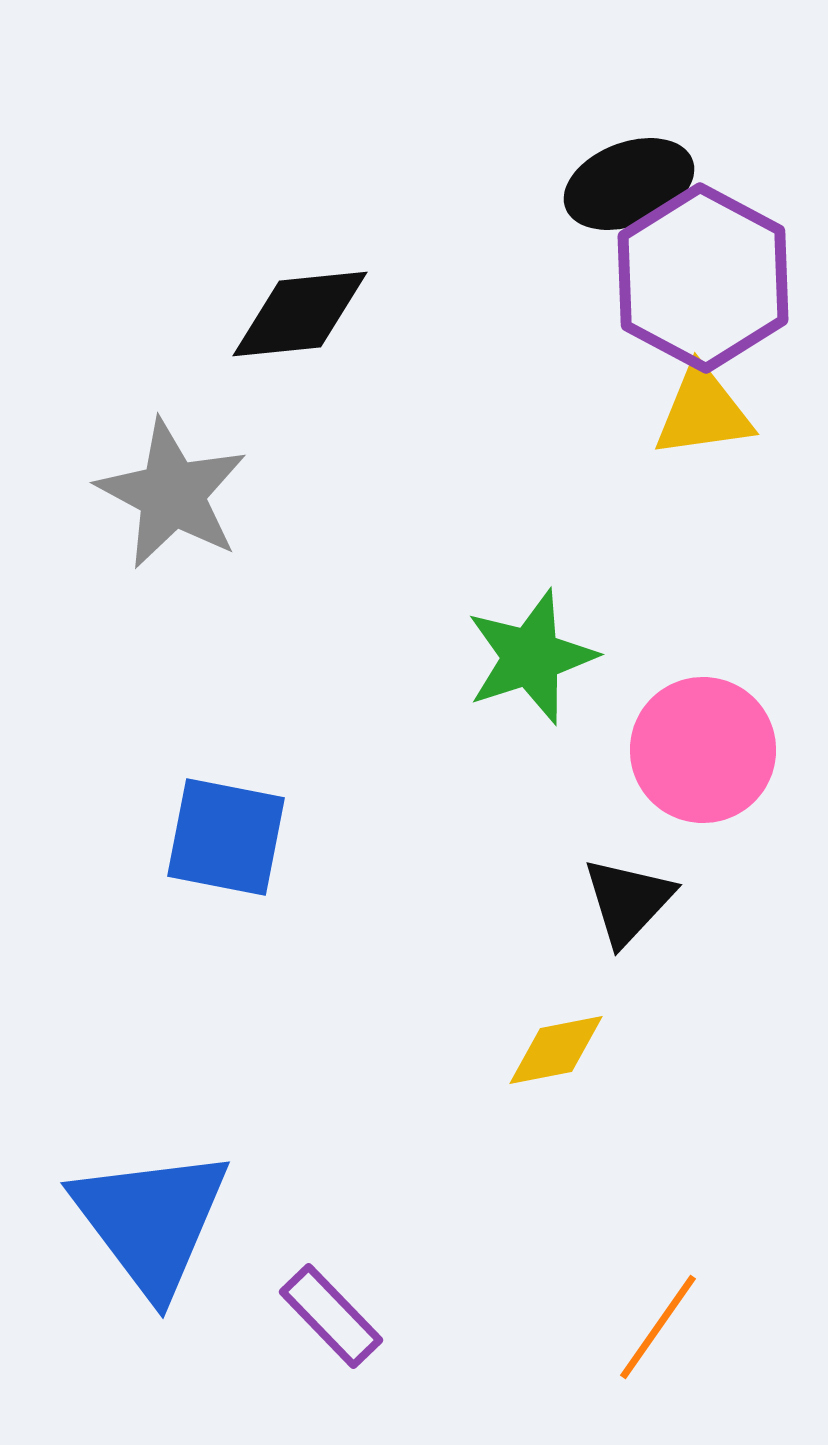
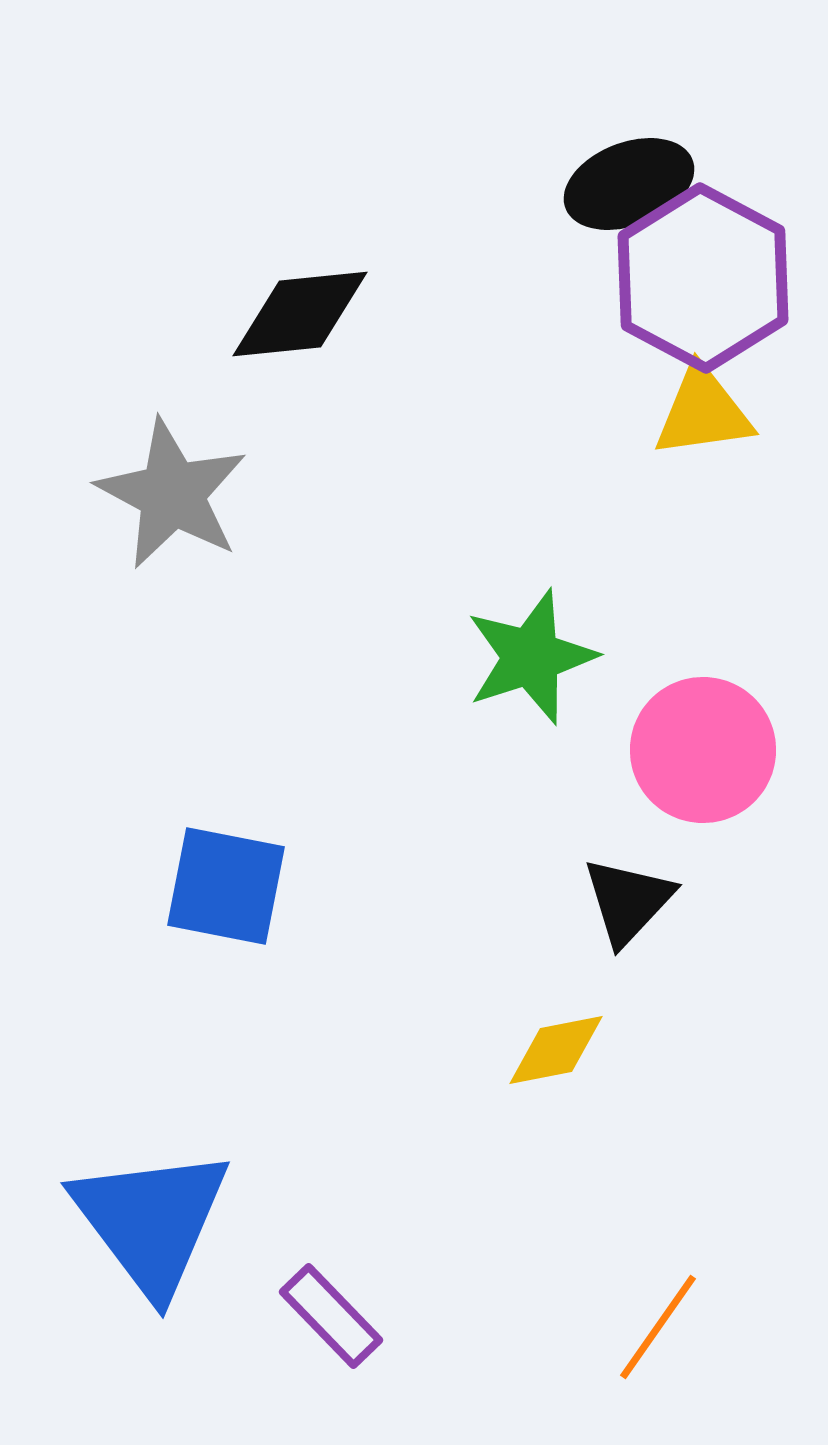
blue square: moved 49 px down
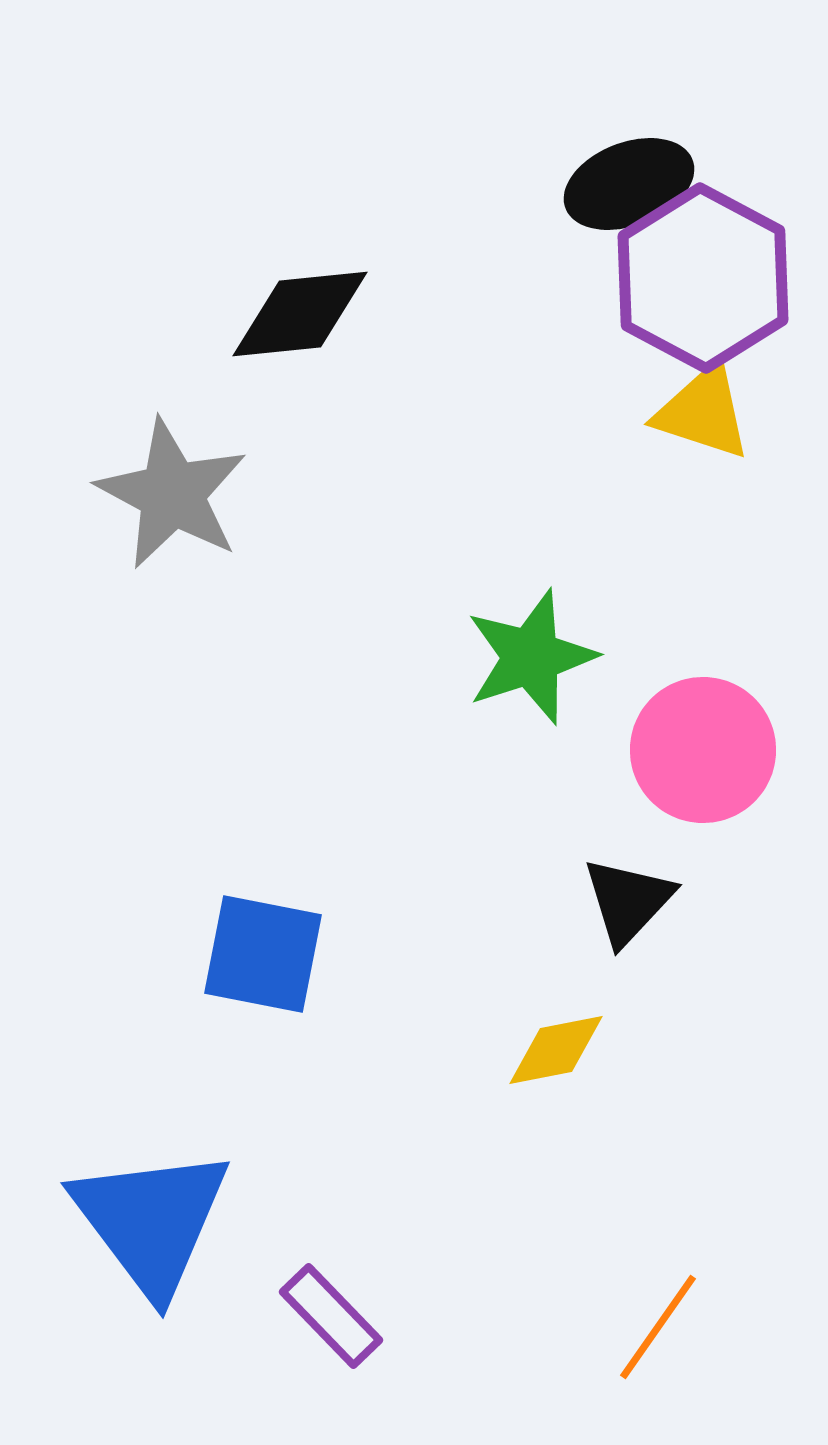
yellow triangle: rotated 26 degrees clockwise
blue square: moved 37 px right, 68 px down
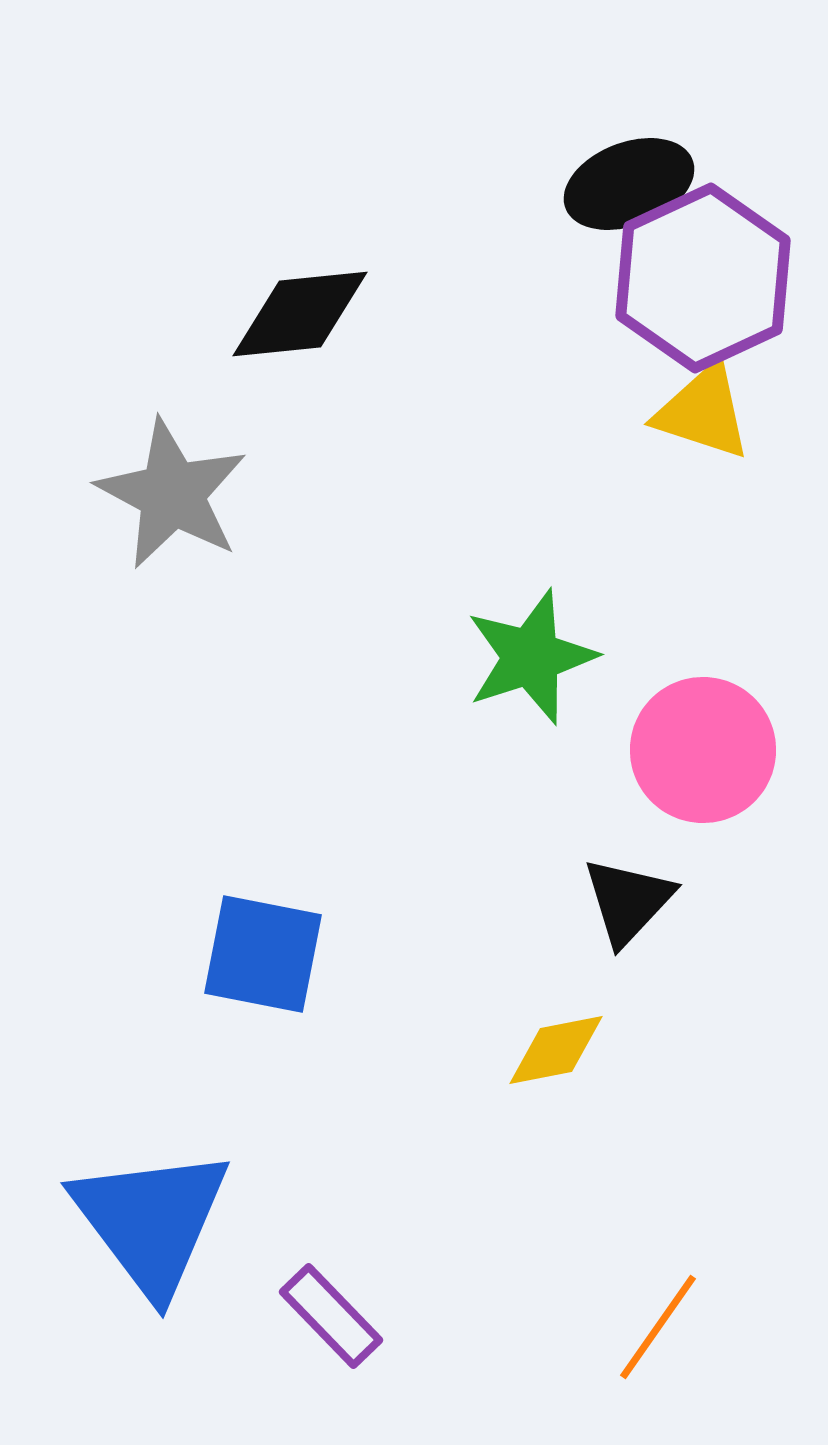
purple hexagon: rotated 7 degrees clockwise
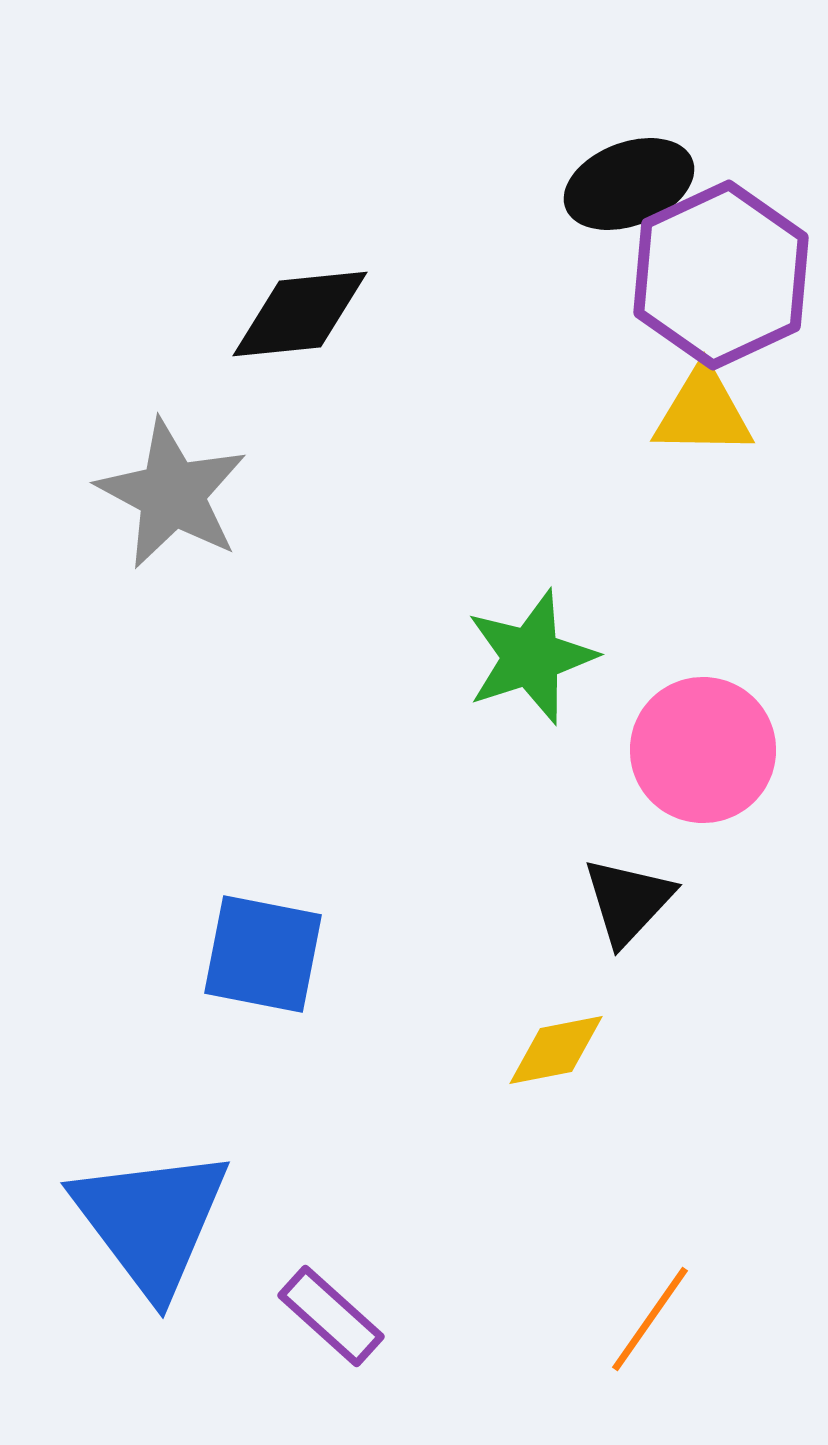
purple hexagon: moved 18 px right, 3 px up
yellow triangle: rotated 17 degrees counterclockwise
purple rectangle: rotated 4 degrees counterclockwise
orange line: moved 8 px left, 8 px up
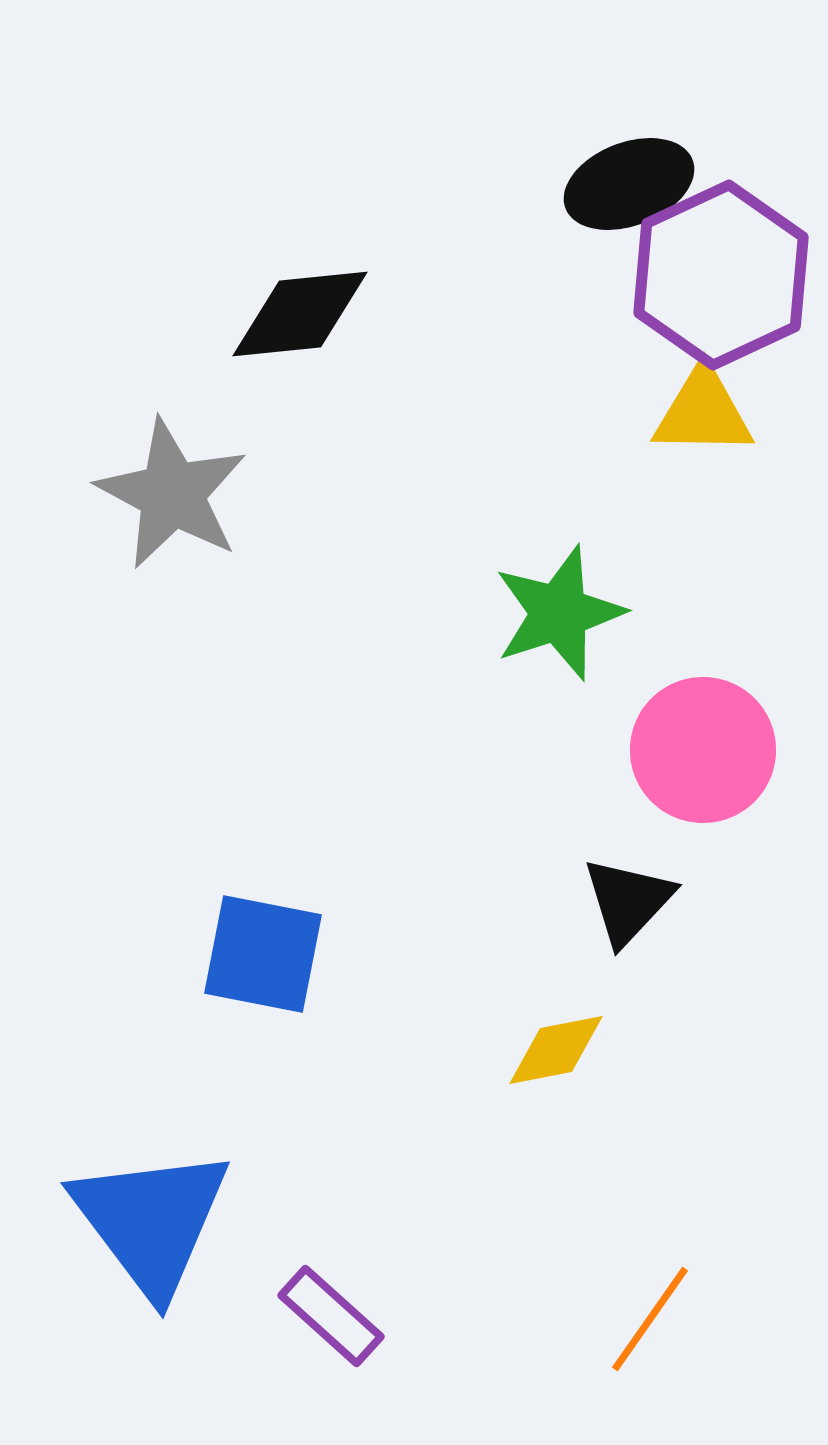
green star: moved 28 px right, 44 px up
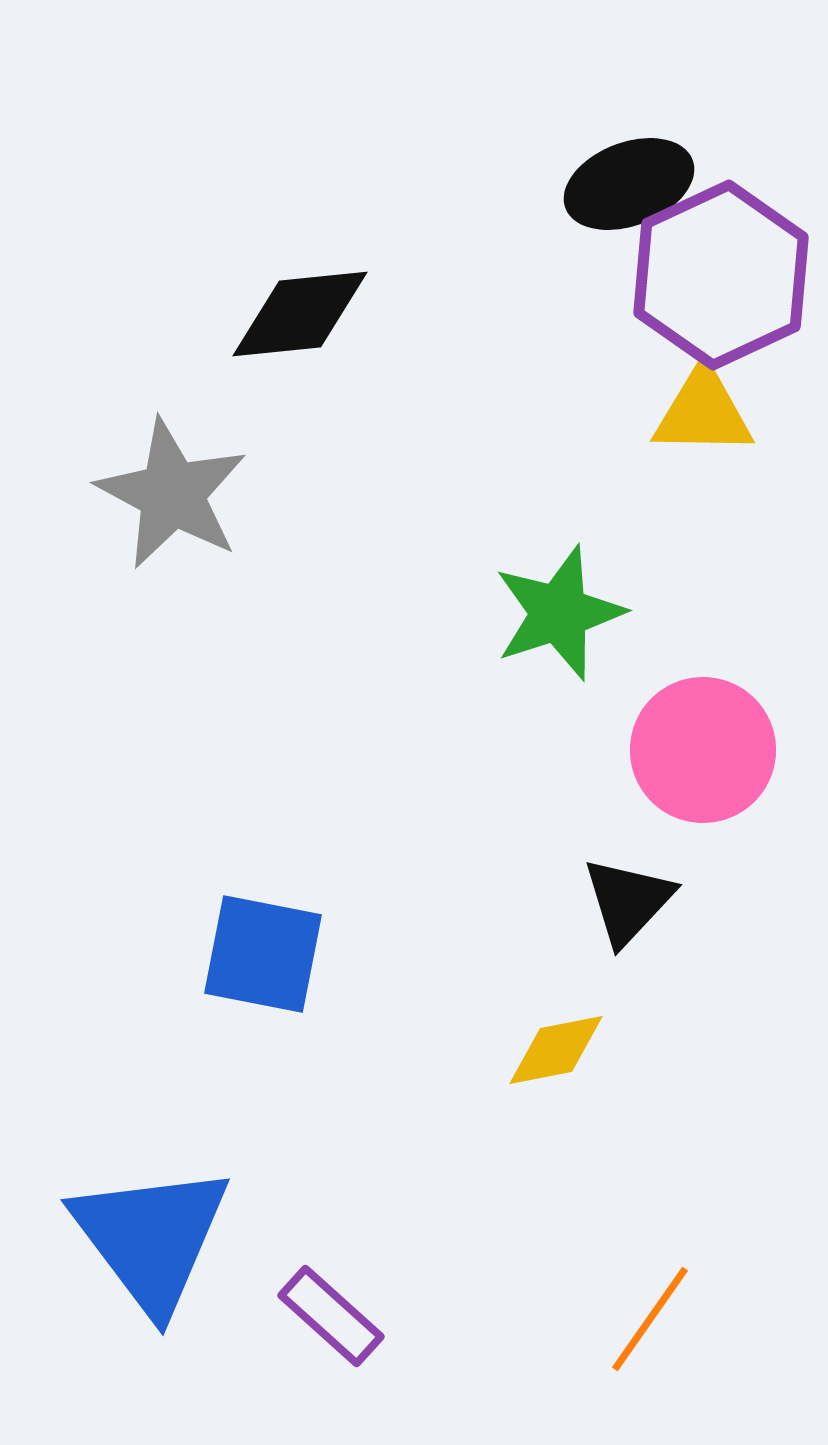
blue triangle: moved 17 px down
